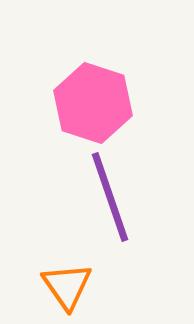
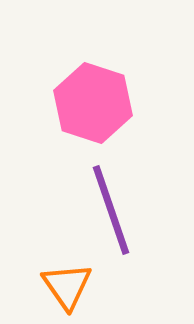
purple line: moved 1 px right, 13 px down
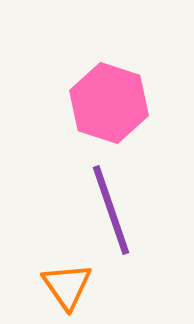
pink hexagon: moved 16 px right
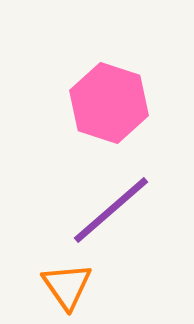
purple line: rotated 68 degrees clockwise
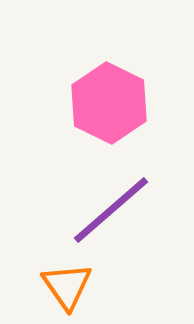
pink hexagon: rotated 8 degrees clockwise
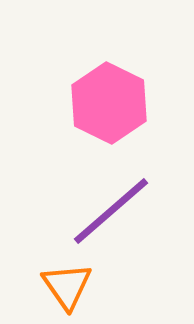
purple line: moved 1 px down
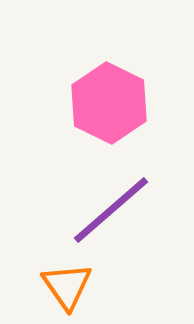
purple line: moved 1 px up
